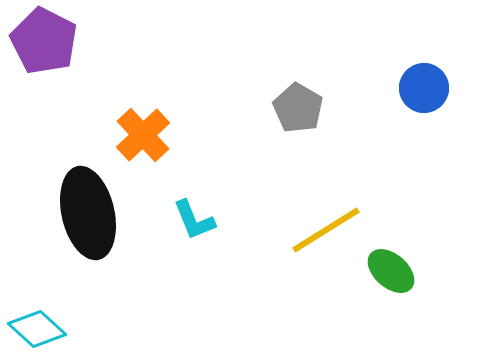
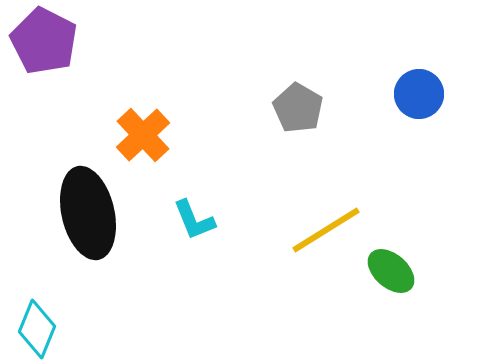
blue circle: moved 5 px left, 6 px down
cyan diamond: rotated 70 degrees clockwise
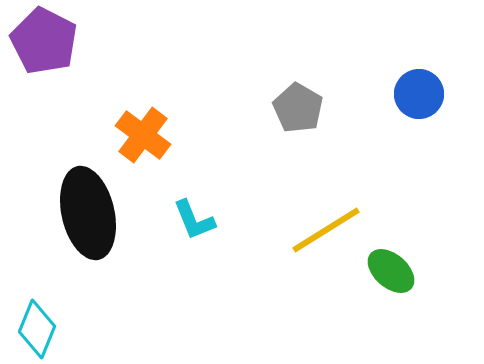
orange cross: rotated 10 degrees counterclockwise
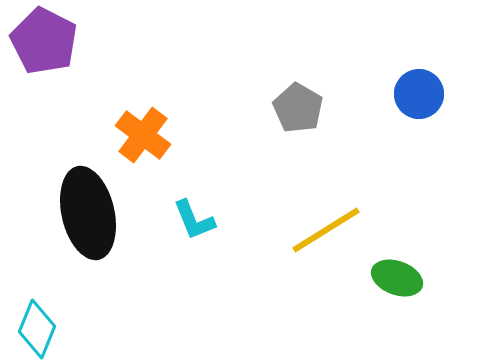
green ellipse: moved 6 px right, 7 px down; rotated 21 degrees counterclockwise
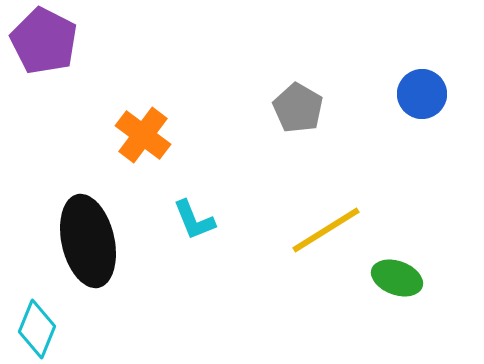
blue circle: moved 3 px right
black ellipse: moved 28 px down
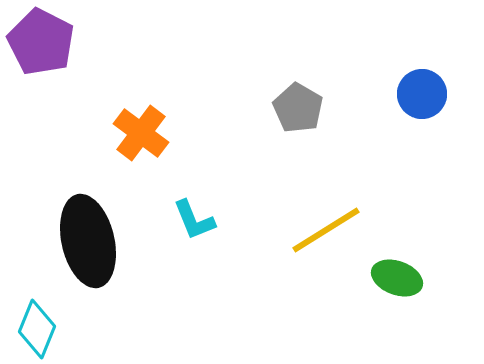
purple pentagon: moved 3 px left, 1 px down
orange cross: moved 2 px left, 2 px up
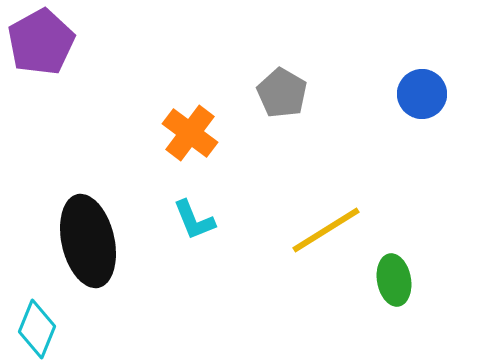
purple pentagon: rotated 16 degrees clockwise
gray pentagon: moved 16 px left, 15 px up
orange cross: moved 49 px right
green ellipse: moved 3 px left, 2 px down; rotated 60 degrees clockwise
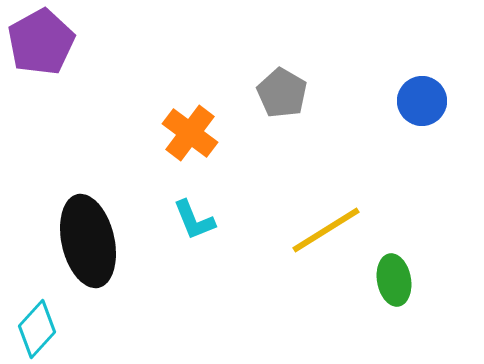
blue circle: moved 7 px down
cyan diamond: rotated 20 degrees clockwise
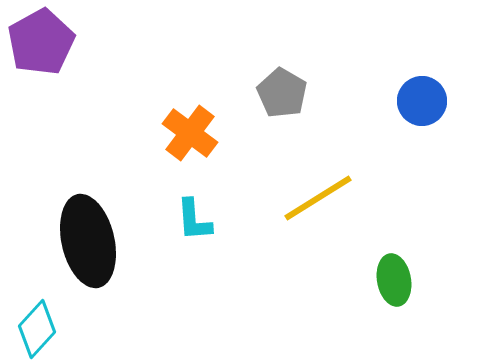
cyan L-shape: rotated 18 degrees clockwise
yellow line: moved 8 px left, 32 px up
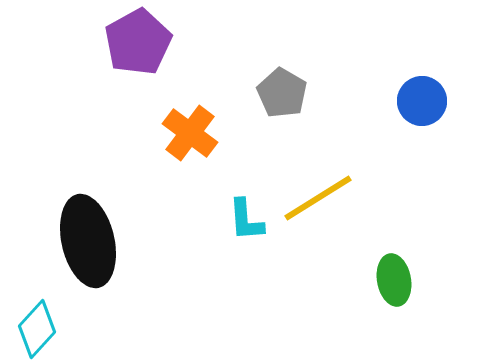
purple pentagon: moved 97 px right
cyan L-shape: moved 52 px right
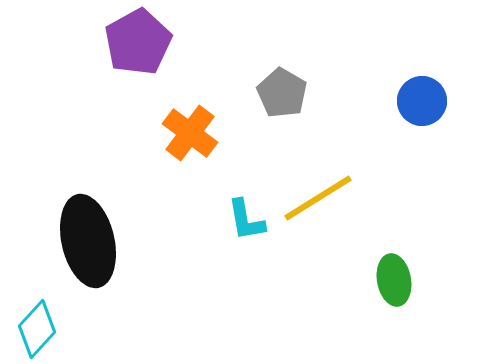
cyan L-shape: rotated 6 degrees counterclockwise
